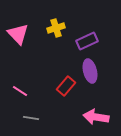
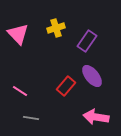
purple rectangle: rotated 30 degrees counterclockwise
purple ellipse: moved 2 px right, 5 px down; rotated 25 degrees counterclockwise
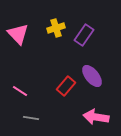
purple rectangle: moved 3 px left, 6 px up
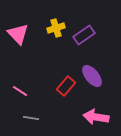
purple rectangle: rotated 20 degrees clockwise
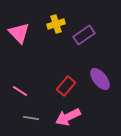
yellow cross: moved 4 px up
pink triangle: moved 1 px right, 1 px up
purple ellipse: moved 8 px right, 3 px down
pink arrow: moved 28 px left; rotated 35 degrees counterclockwise
